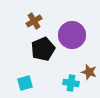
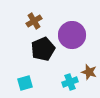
cyan cross: moved 1 px left, 1 px up; rotated 28 degrees counterclockwise
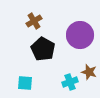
purple circle: moved 8 px right
black pentagon: rotated 20 degrees counterclockwise
cyan square: rotated 21 degrees clockwise
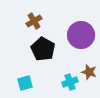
purple circle: moved 1 px right
cyan square: rotated 21 degrees counterclockwise
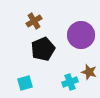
black pentagon: rotated 20 degrees clockwise
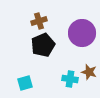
brown cross: moved 5 px right; rotated 14 degrees clockwise
purple circle: moved 1 px right, 2 px up
black pentagon: moved 4 px up
cyan cross: moved 3 px up; rotated 28 degrees clockwise
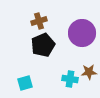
brown star: rotated 21 degrees counterclockwise
